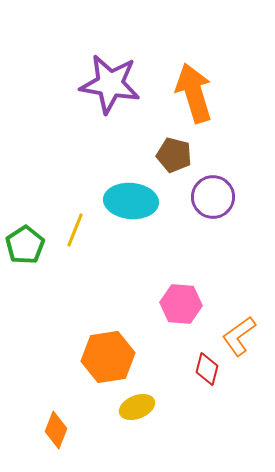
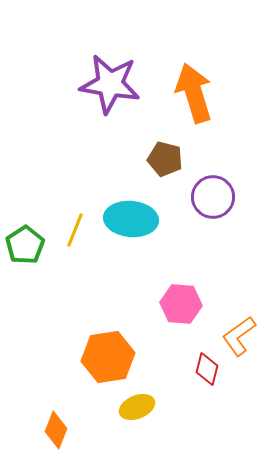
brown pentagon: moved 9 px left, 4 px down
cyan ellipse: moved 18 px down
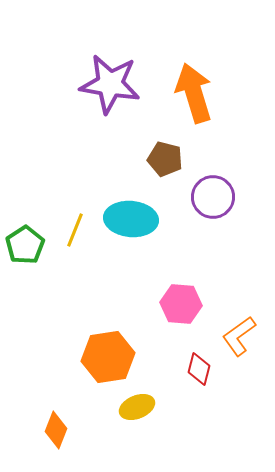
red diamond: moved 8 px left
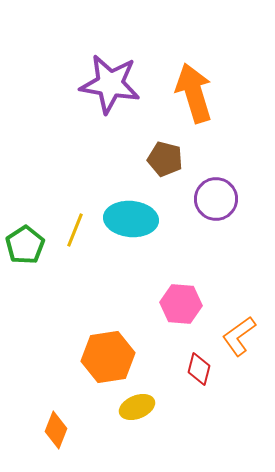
purple circle: moved 3 px right, 2 px down
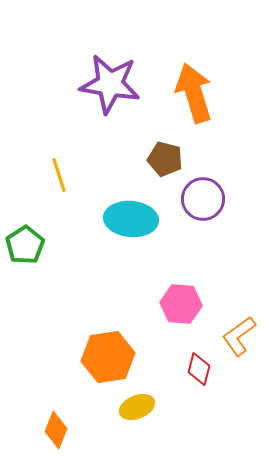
purple circle: moved 13 px left
yellow line: moved 16 px left, 55 px up; rotated 40 degrees counterclockwise
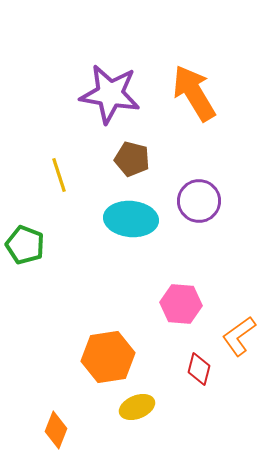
purple star: moved 10 px down
orange arrow: rotated 14 degrees counterclockwise
brown pentagon: moved 33 px left
purple circle: moved 4 px left, 2 px down
green pentagon: rotated 18 degrees counterclockwise
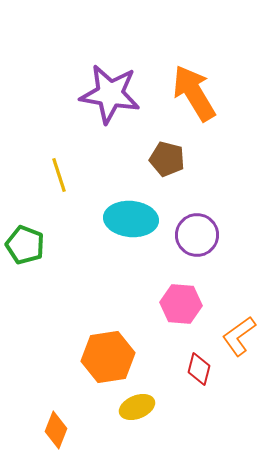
brown pentagon: moved 35 px right
purple circle: moved 2 px left, 34 px down
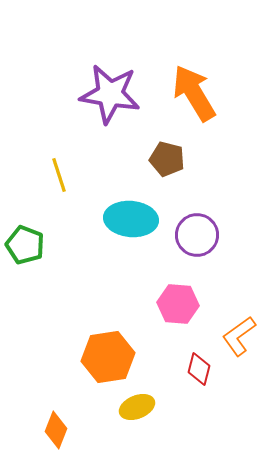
pink hexagon: moved 3 px left
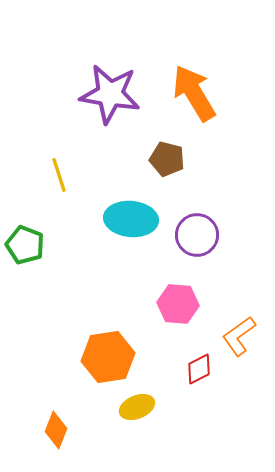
red diamond: rotated 48 degrees clockwise
